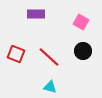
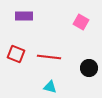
purple rectangle: moved 12 px left, 2 px down
black circle: moved 6 px right, 17 px down
red line: rotated 35 degrees counterclockwise
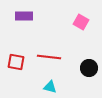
red square: moved 8 px down; rotated 12 degrees counterclockwise
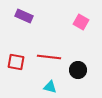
purple rectangle: rotated 24 degrees clockwise
black circle: moved 11 px left, 2 px down
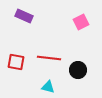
pink square: rotated 35 degrees clockwise
red line: moved 1 px down
cyan triangle: moved 2 px left
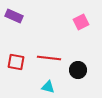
purple rectangle: moved 10 px left
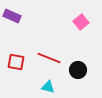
purple rectangle: moved 2 px left
pink square: rotated 14 degrees counterclockwise
red line: rotated 15 degrees clockwise
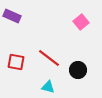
red line: rotated 15 degrees clockwise
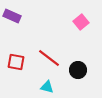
cyan triangle: moved 1 px left
